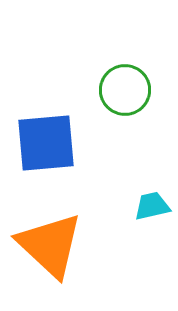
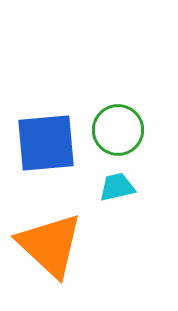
green circle: moved 7 px left, 40 px down
cyan trapezoid: moved 35 px left, 19 px up
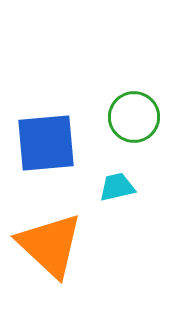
green circle: moved 16 px right, 13 px up
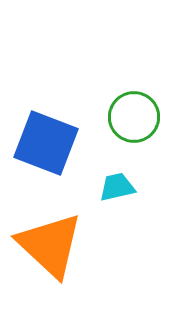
blue square: rotated 26 degrees clockwise
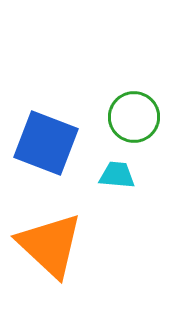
cyan trapezoid: moved 12 px up; rotated 18 degrees clockwise
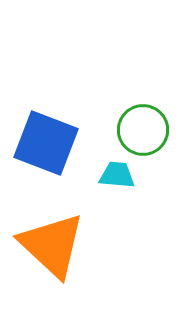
green circle: moved 9 px right, 13 px down
orange triangle: moved 2 px right
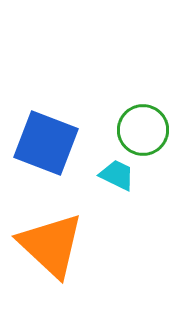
cyan trapezoid: rotated 21 degrees clockwise
orange triangle: moved 1 px left
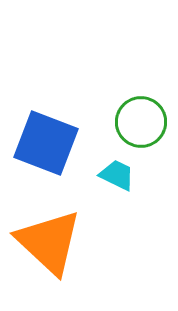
green circle: moved 2 px left, 8 px up
orange triangle: moved 2 px left, 3 px up
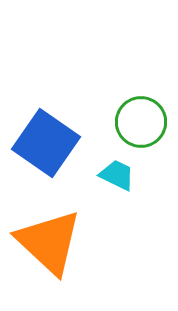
blue square: rotated 14 degrees clockwise
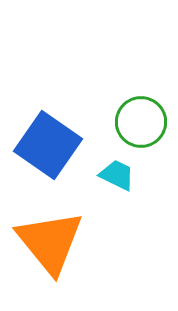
blue square: moved 2 px right, 2 px down
orange triangle: moved 1 px right; rotated 8 degrees clockwise
